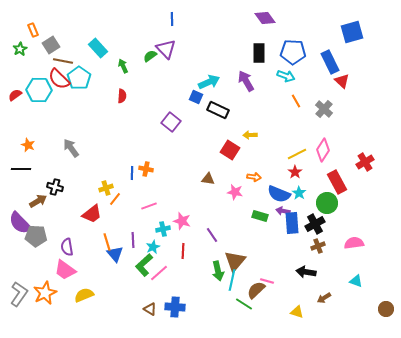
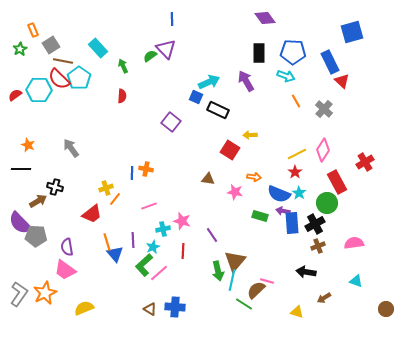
yellow semicircle at (84, 295): moved 13 px down
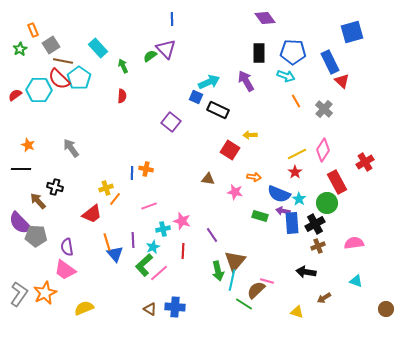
cyan star at (299, 193): moved 6 px down
brown arrow at (38, 201): rotated 102 degrees counterclockwise
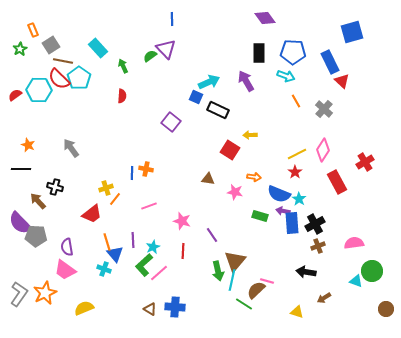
green circle at (327, 203): moved 45 px right, 68 px down
cyan cross at (163, 229): moved 59 px left, 40 px down; rotated 32 degrees clockwise
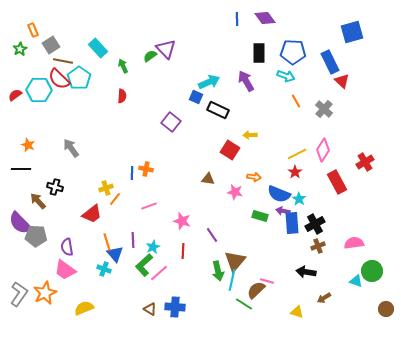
blue line at (172, 19): moved 65 px right
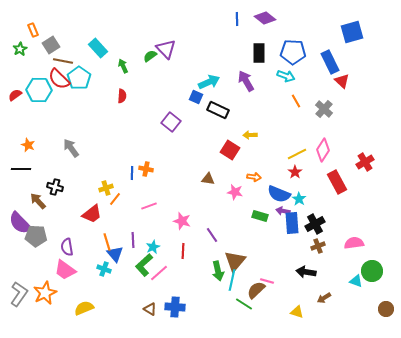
purple diamond at (265, 18): rotated 15 degrees counterclockwise
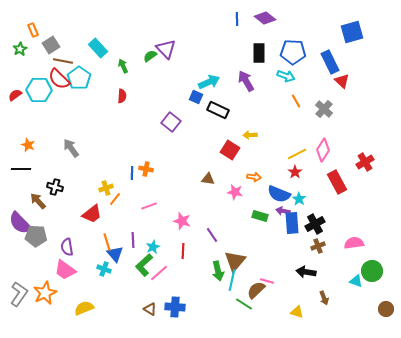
brown arrow at (324, 298): rotated 80 degrees counterclockwise
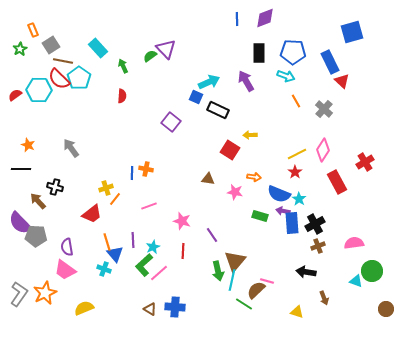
purple diamond at (265, 18): rotated 60 degrees counterclockwise
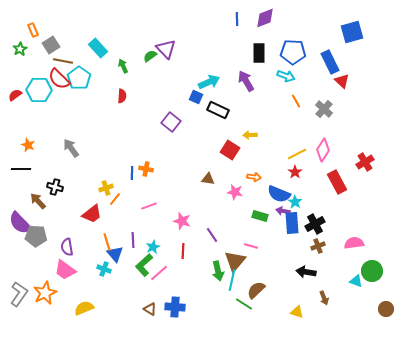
cyan star at (299, 199): moved 4 px left, 3 px down
pink line at (267, 281): moved 16 px left, 35 px up
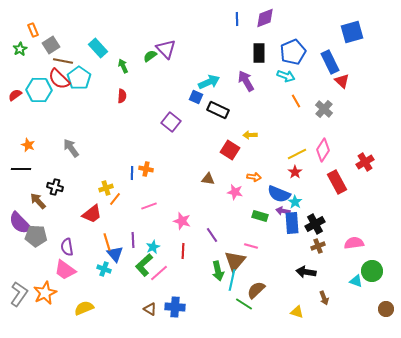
blue pentagon at (293, 52): rotated 25 degrees counterclockwise
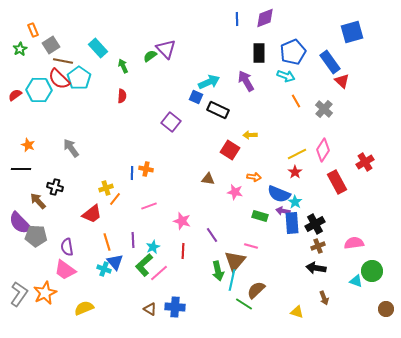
blue rectangle at (330, 62): rotated 10 degrees counterclockwise
blue triangle at (115, 254): moved 8 px down
black arrow at (306, 272): moved 10 px right, 4 px up
